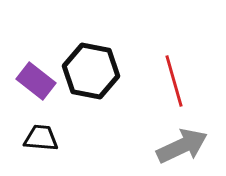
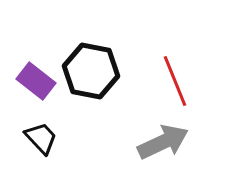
red line: moved 1 px right; rotated 6 degrees counterclockwise
black trapezoid: rotated 42 degrees clockwise
gray arrow: moved 19 px left, 4 px up
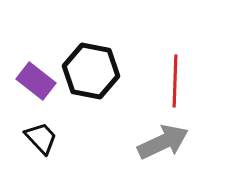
red line: rotated 24 degrees clockwise
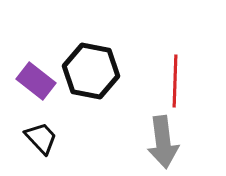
gray arrow: rotated 108 degrees clockwise
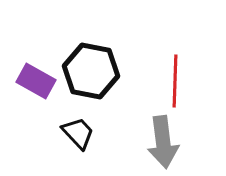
purple rectangle: rotated 9 degrees counterclockwise
black trapezoid: moved 37 px right, 5 px up
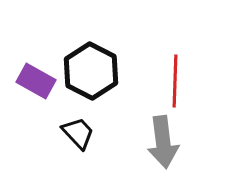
black hexagon: rotated 16 degrees clockwise
